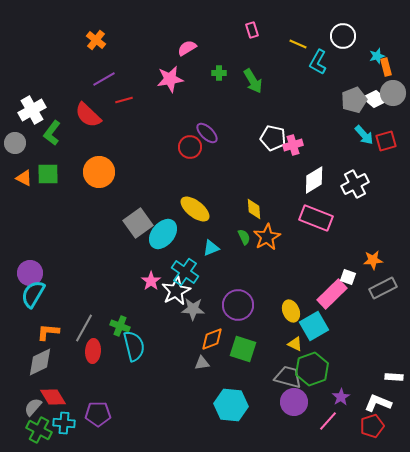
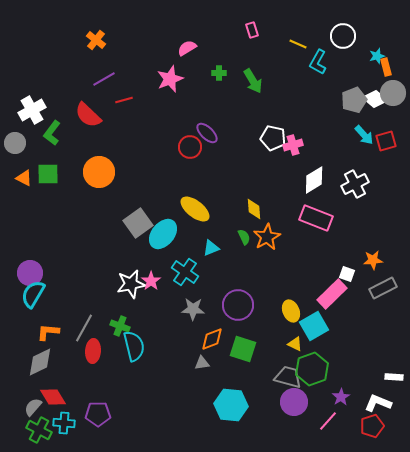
pink star at (170, 79): rotated 12 degrees counterclockwise
white square at (348, 277): moved 1 px left, 3 px up
white star at (176, 291): moved 45 px left, 7 px up; rotated 16 degrees clockwise
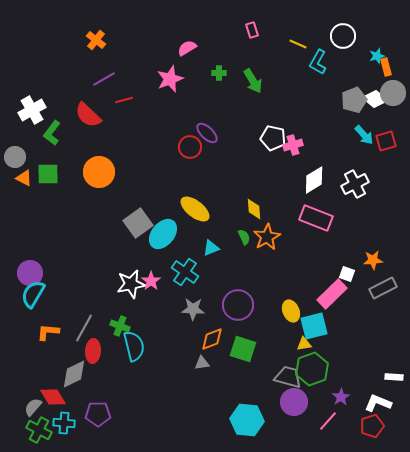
gray circle at (15, 143): moved 14 px down
cyan square at (314, 326): rotated 16 degrees clockwise
yellow triangle at (295, 344): moved 9 px right; rotated 35 degrees counterclockwise
gray diamond at (40, 362): moved 34 px right, 12 px down
cyan hexagon at (231, 405): moved 16 px right, 15 px down
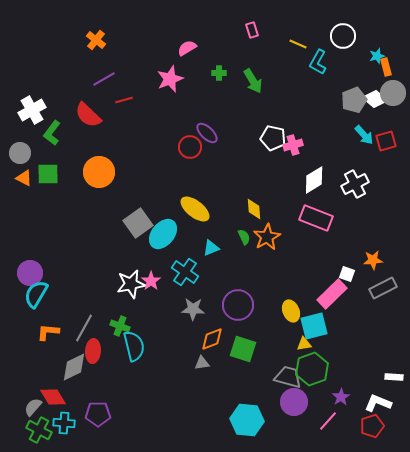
gray circle at (15, 157): moved 5 px right, 4 px up
cyan semicircle at (33, 294): moved 3 px right
gray diamond at (74, 374): moved 7 px up
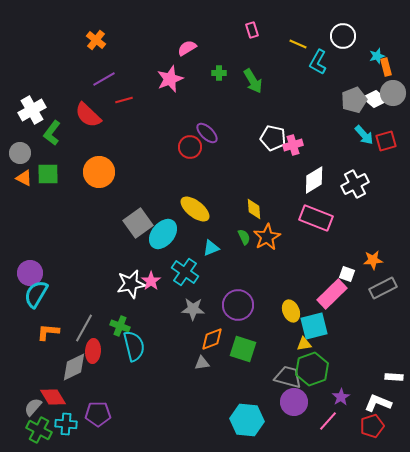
cyan cross at (64, 423): moved 2 px right, 1 px down
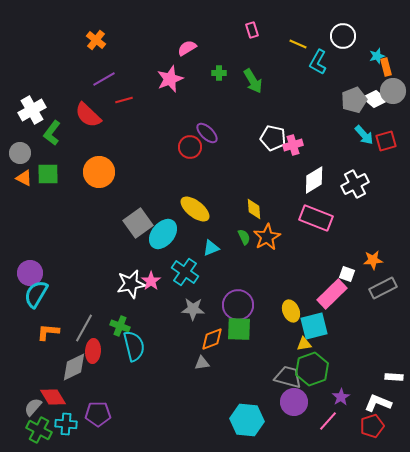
gray circle at (393, 93): moved 2 px up
green square at (243, 349): moved 4 px left, 20 px up; rotated 16 degrees counterclockwise
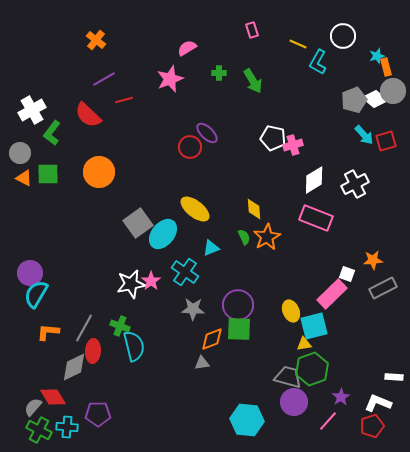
cyan cross at (66, 424): moved 1 px right, 3 px down
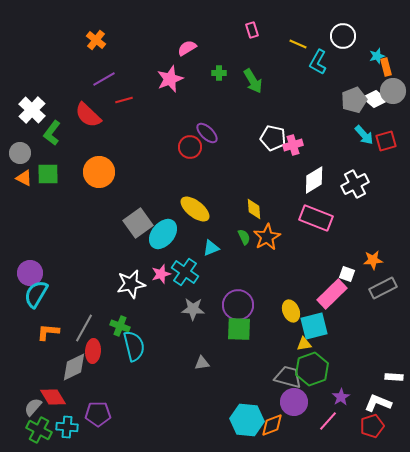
white cross at (32, 110): rotated 16 degrees counterclockwise
pink star at (151, 281): moved 10 px right, 7 px up; rotated 18 degrees clockwise
orange diamond at (212, 339): moved 60 px right, 86 px down
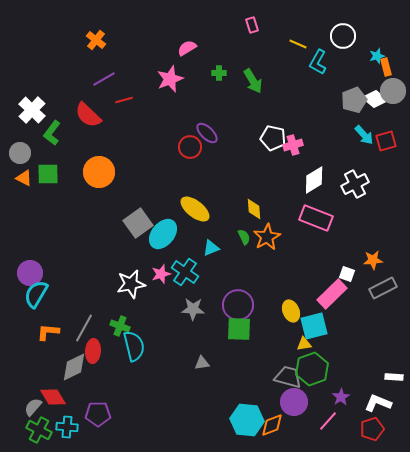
pink rectangle at (252, 30): moved 5 px up
red pentagon at (372, 426): moved 3 px down
